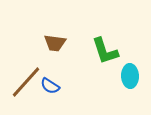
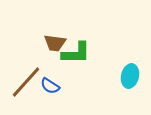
green L-shape: moved 29 px left, 2 px down; rotated 72 degrees counterclockwise
cyan ellipse: rotated 15 degrees clockwise
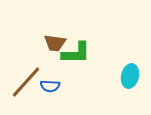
blue semicircle: rotated 30 degrees counterclockwise
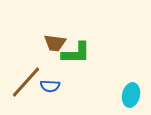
cyan ellipse: moved 1 px right, 19 px down
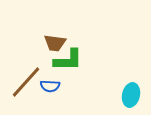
green L-shape: moved 8 px left, 7 px down
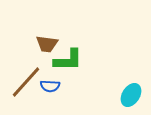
brown trapezoid: moved 8 px left, 1 px down
cyan ellipse: rotated 20 degrees clockwise
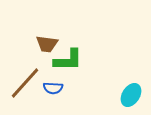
brown line: moved 1 px left, 1 px down
blue semicircle: moved 3 px right, 2 px down
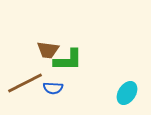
brown trapezoid: moved 1 px right, 6 px down
brown line: rotated 21 degrees clockwise
cyan ellipse: moved 4 px left, 2 px up
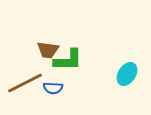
cyan ellipse: moved 19 px up
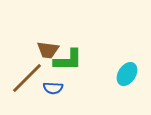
brown line: moved 2 px right, 5 px up; rotated 18 degrees counterclockwise
